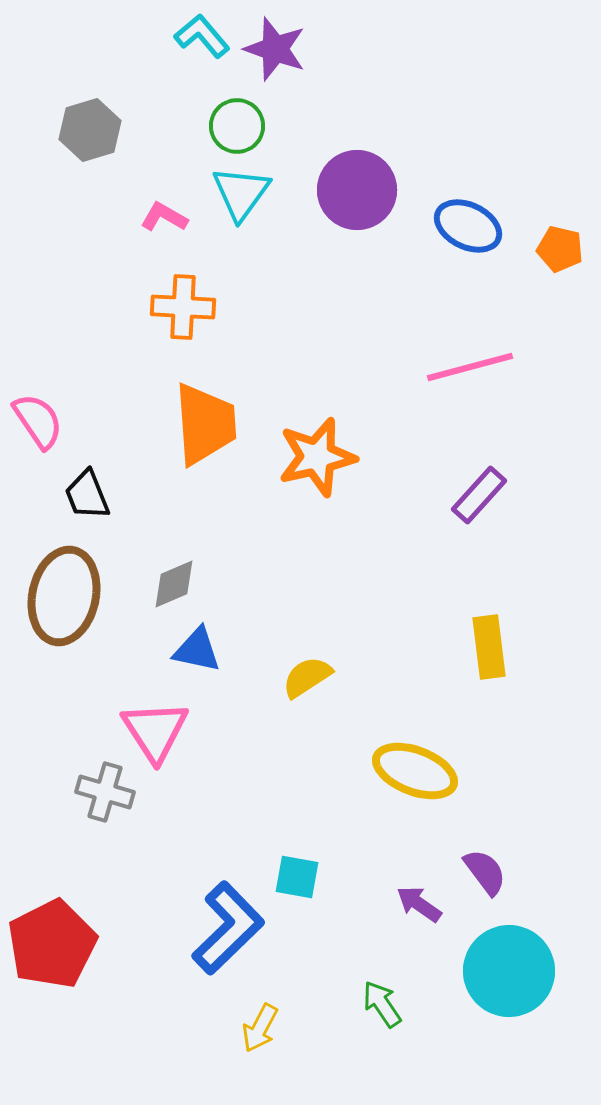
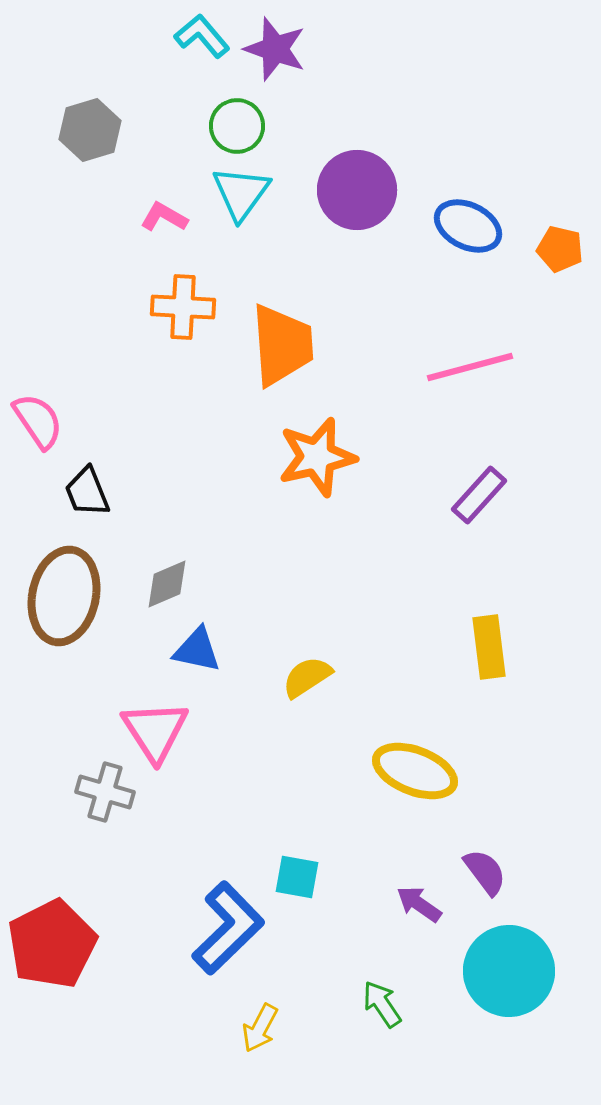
orange trapezoid: moved 77 px right, 79 px up
black trapezoid: moved 3 px up
gray diamond: moved 7 px left
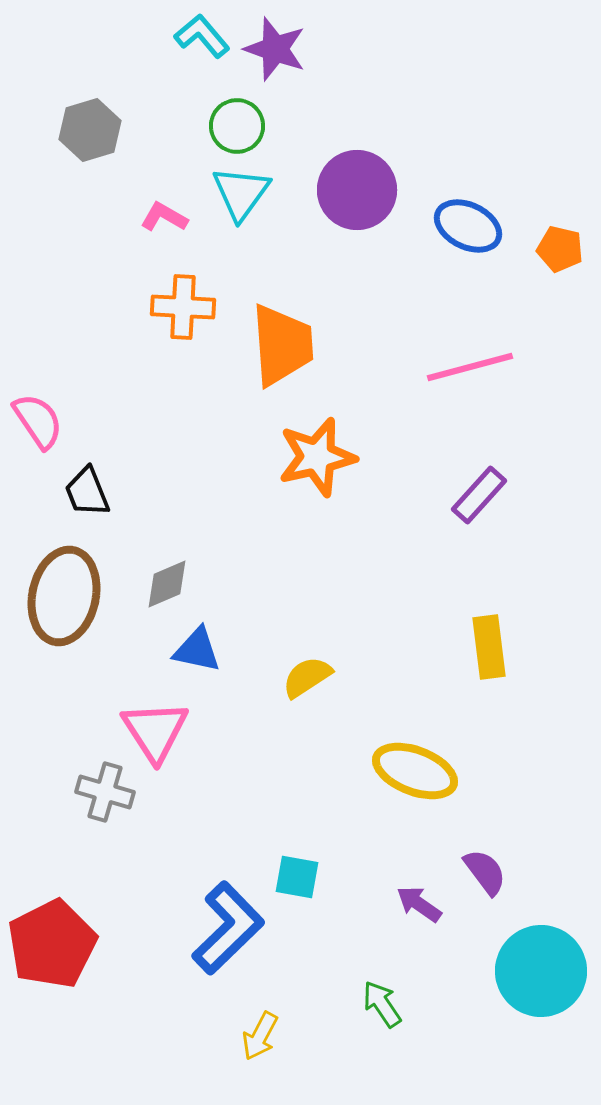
cyan circle: moved 32 px right
yellow arrow: moved 8 px down
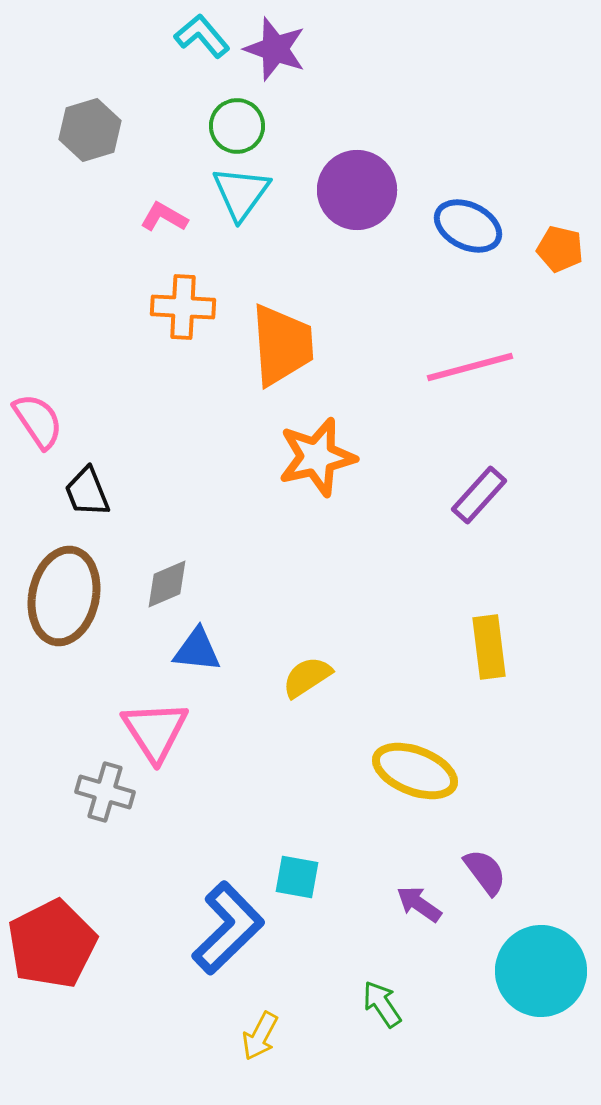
blue triangle: rotated 6 degrees counterclockwise
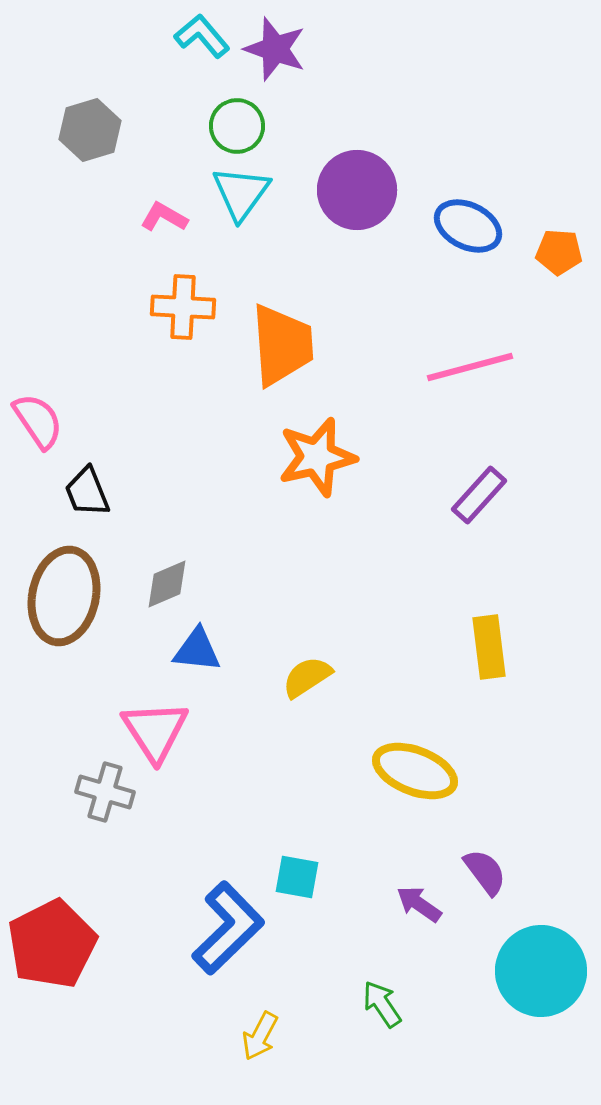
orange pentagon: moved 1 px left, 3 px down; rotated 9 degrees counterclockwise
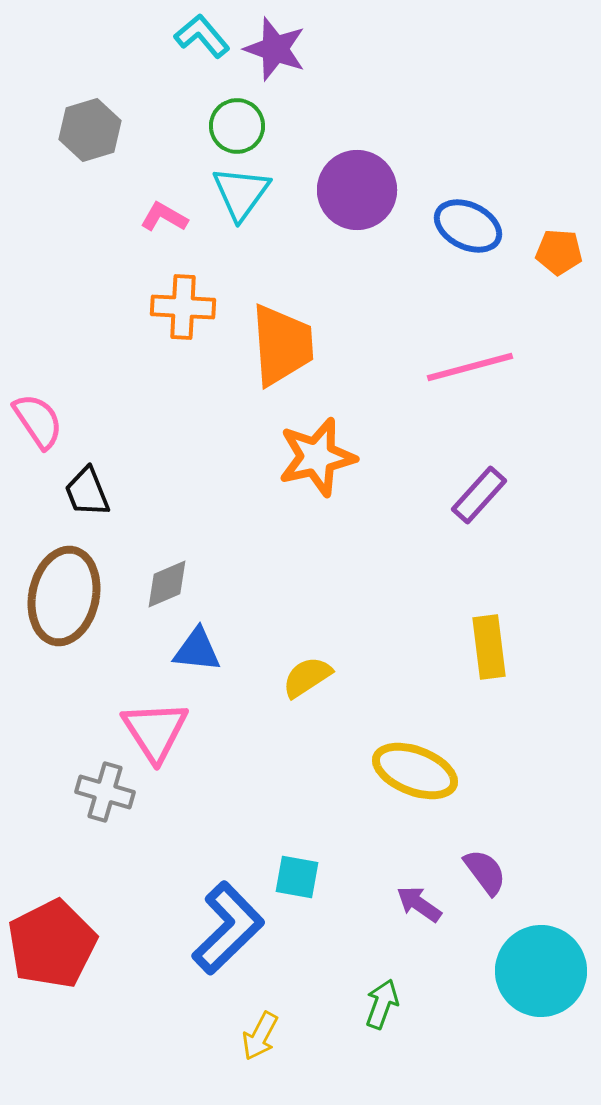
green arrow: rotated 54 degrees clockwise
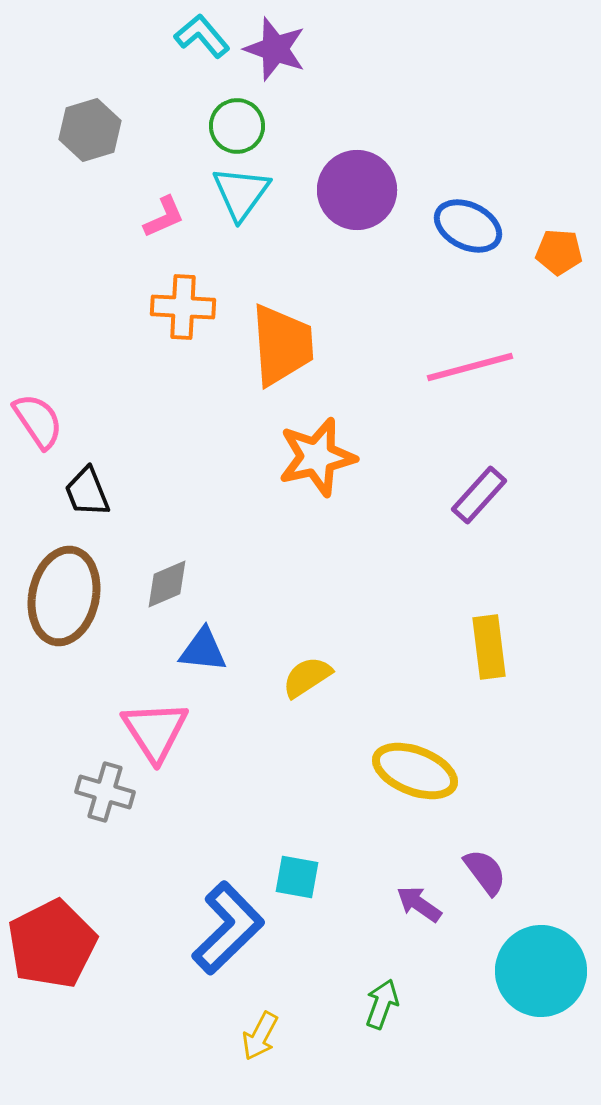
pink L-shape: rotated 126 degrees clockwise
blue triangle: moved 6 px right
